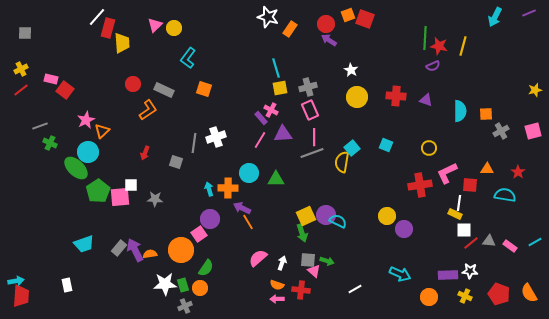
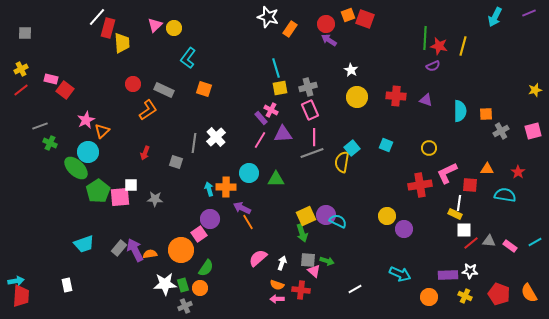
white cross at (216, 137): rotated 24 degrees counterclockwise
orange cross at (228, 188): moved 2 px left, 1 px up
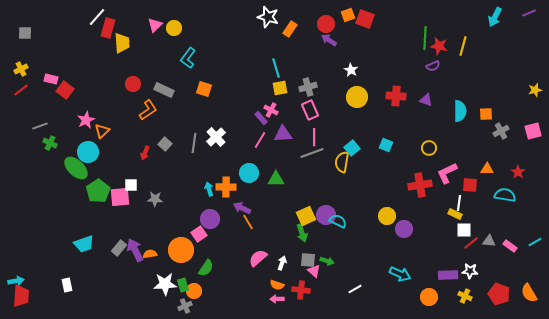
gray square at (176, 162): moved 11 px left, 18 px up; rotated 24 degrees clockwise
orange circle at (200, 288): moved 6 px left, 3 px down
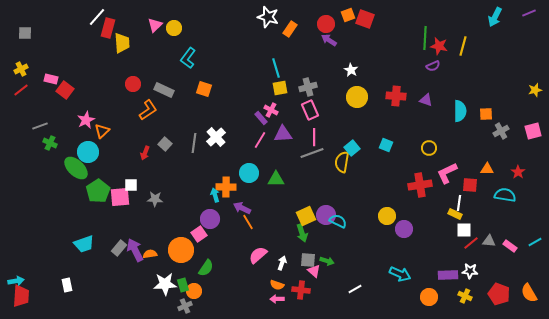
cyan arrow at (209, 189): moved 6 px right, 6 px down
pink semicircle at (258, 258): moved 3 px up
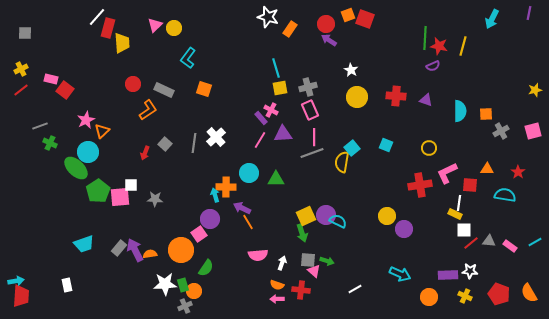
purple line at (529, 13): rotated 56 degrees counterclockwise
cyan arrow at (495, 17): moved 3 px left, 2 px down
pink semicircle at (258, 255): rotated 144 degrees counterclockwise
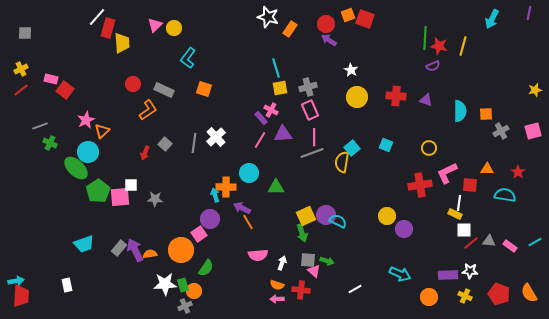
green triangle at (276, 179): moved 8 px down
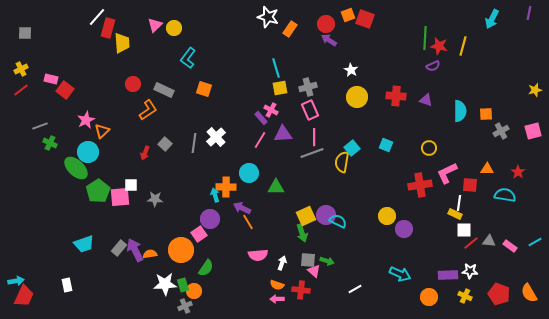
red trapezoid at (21, 296): moved 3 px right; rotated 20 degrees clockwise
